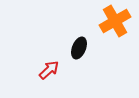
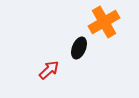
orange cross: moved 11 px left, 1 px down
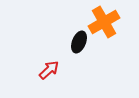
black ellipse: moved 6 px up
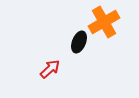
red arrow: moved 1 px right, 1 px up
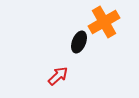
red arrow: moved 8 px right, 7 px down
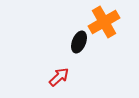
red arrow: moved 1 px right, 1 px down
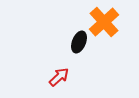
orange cross: rotated 12 degrees counterclockwise
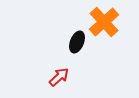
black ellipse: moved 2 px left
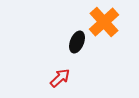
red arrow: moved 1 px right, 1 px down
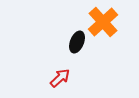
orange cross: moved 1 px left
